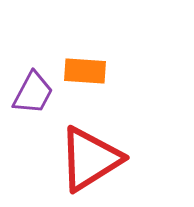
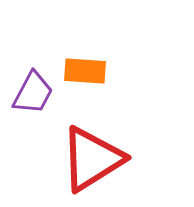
red triangle: moved 2 px right
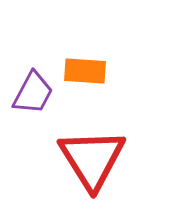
red triangle: rotated 30 degrees counterclockwise
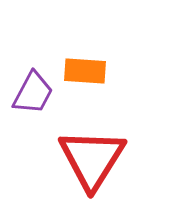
red triangle: rotated 4 degrees clockwise
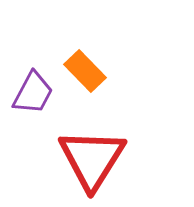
orange rectangle: rotated 42 degrees clockwise
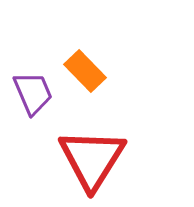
purple trapezoid: rotated 51 degrees counterclockwise
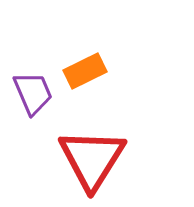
orange rectangle: rotated 72 degrees counterclockwise
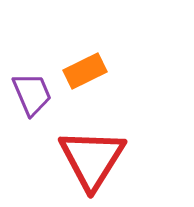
purple trapezoid: moved 1 px left, 1 px down
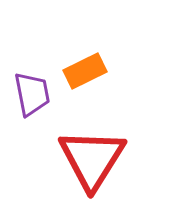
purple trapezoid: rotated 12 degrees clockwise
